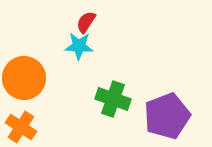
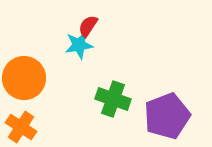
red semicircle: moved 2 px right, 4 px down
cyan star: moved 1 px up; rotated 12 degrees counterclockwise
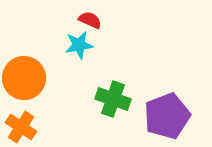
red semicircle: moved 2 px right, 6 px up; rotated 80 degrees clockwise
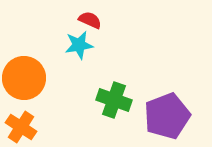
green cross: moved 1 px right, 1 px down
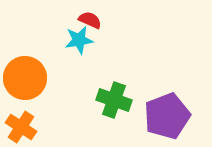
cyan star: moved 5 px up
orange circle: moved 1 px right
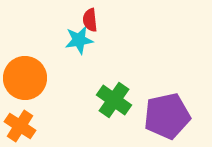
red semicircle: rotated 120 degrees counterclockwise
green cross: rotated 16 degrees clockwise
purple pentagon: rotated 9 degrees clockwise
orange cross: moved 1 px left, 1 px up
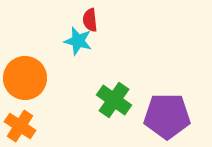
cyan star: moved 1 px left, 1 px down; rotated 24 degrees clockwise
purple pentagon: rotated 12 degrees clockwise
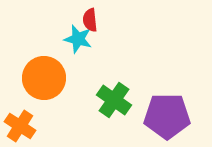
cyan star: moved 2 px up
orange circle: moved 19 px right
